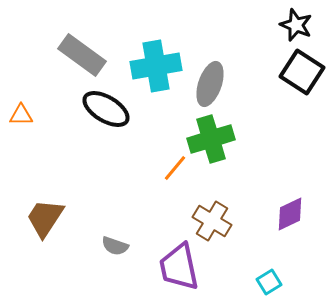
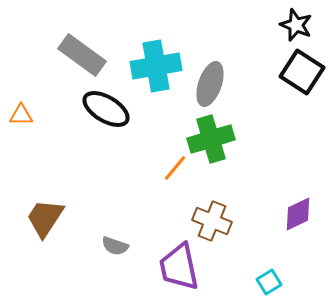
purple diamond: moved 8 px right
brown cross: rotated 9 degrees counterclockwise
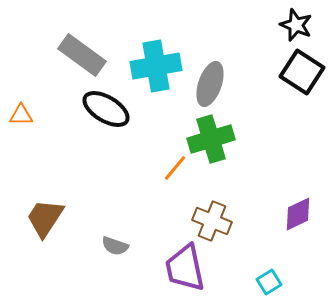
purple trapezoid: moved 6 px right, 1 px down
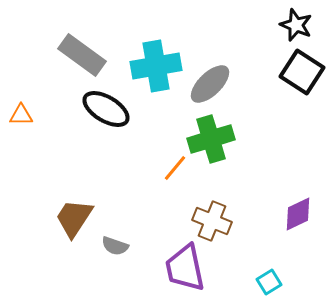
gray ellipse: rotated 27 degrees clockwise
brown trapezoid: moved 29 px right
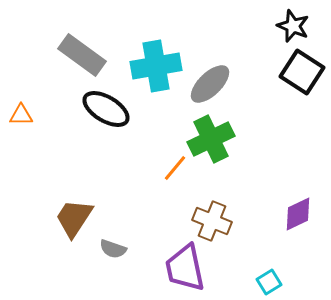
black star: moved 3 px left, 1 px down
green cross: rotated 9 degrees counterclockwise
gray semicircle: moved 2 px left, 3 px down
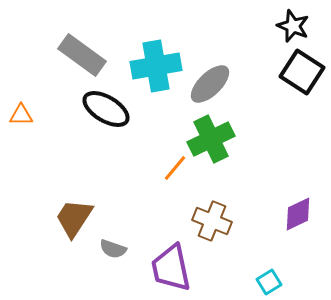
purple trapezoid: moved 14 px left
